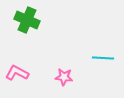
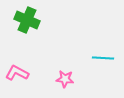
pink star: moved 1 px right, 2 px down
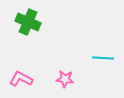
green cross: moved 1 px right, 2 px down
pink L-shape: moved 4 px right, 6 px down
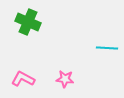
cyan line: moved 4 px right, 10 px up
pink L-shape: moved 2 px right
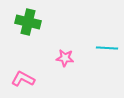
green cross: rotated 10 degrees counterclockwise
pink star: moved 21 px up
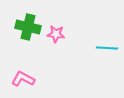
green cross: moved 5 px down
pink star: moved 9 px left, 24 px up
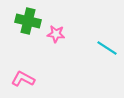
green cross: moved 6 px up
cyan line: rotated 30 degrees clockwise
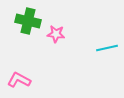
cyan line: rotated 45 degrees counterclockwise
pink L-shape: moved 4 px left, 1 px down
